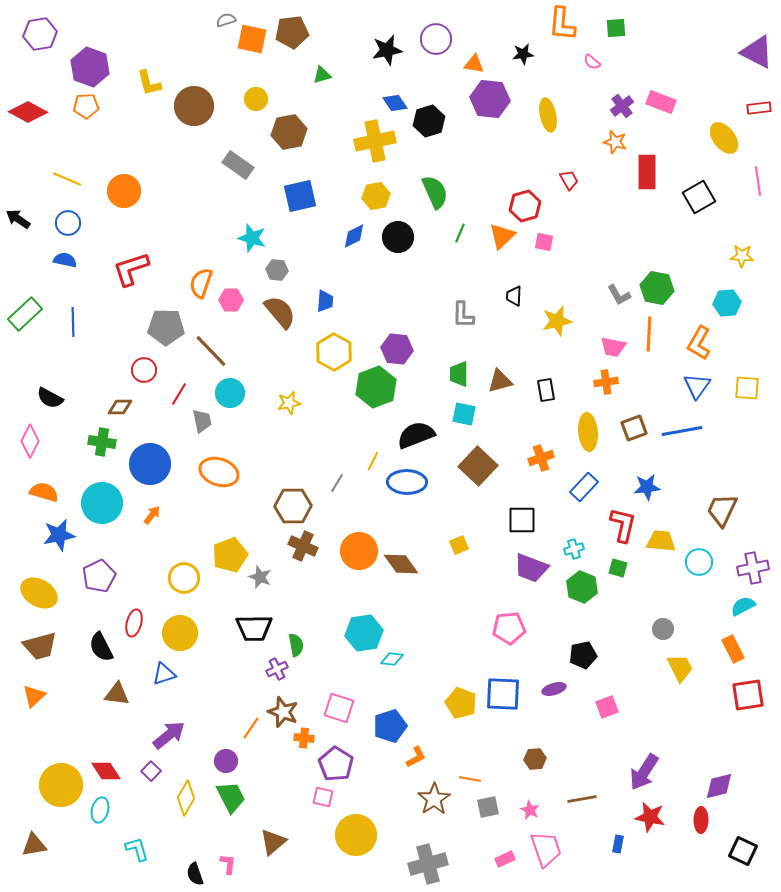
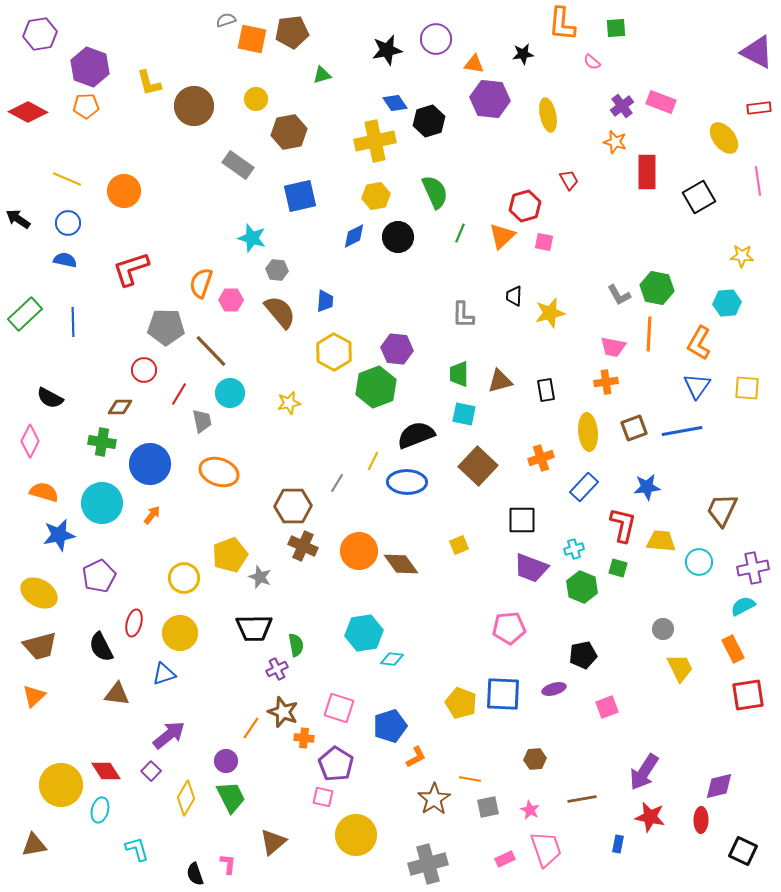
yellow star at (557, 321): moved 7 px left, 8 px up
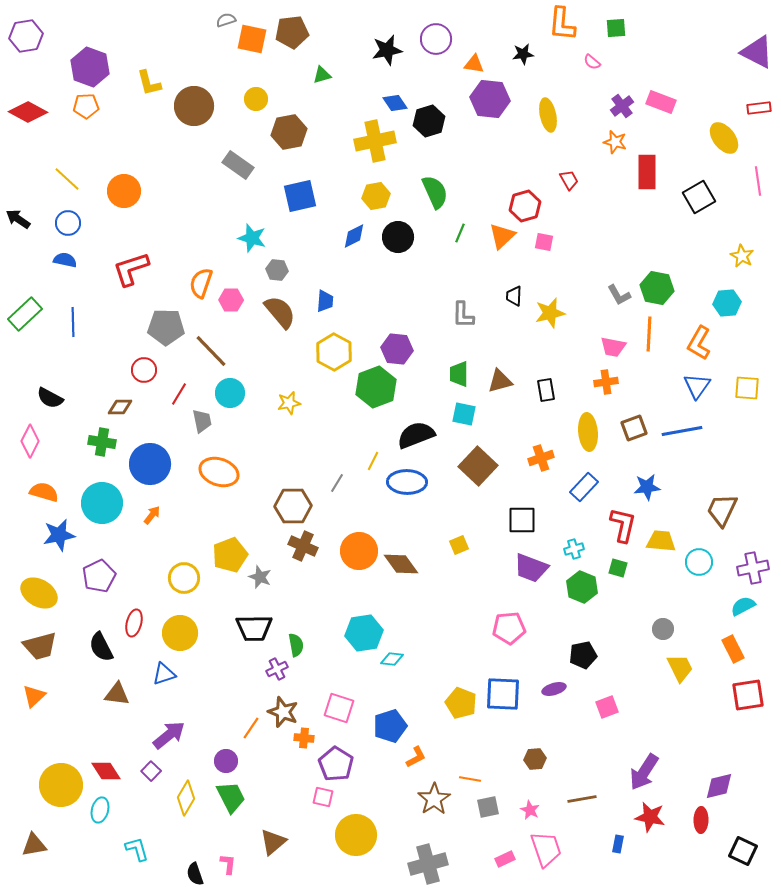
purple hexagon at (40, 34): moved 14 px left, 2 px down
yellow line at (67, 179): rotated 20 degrees clockwise
yellow star at (742, 256): rotated 25 degrees clockwise
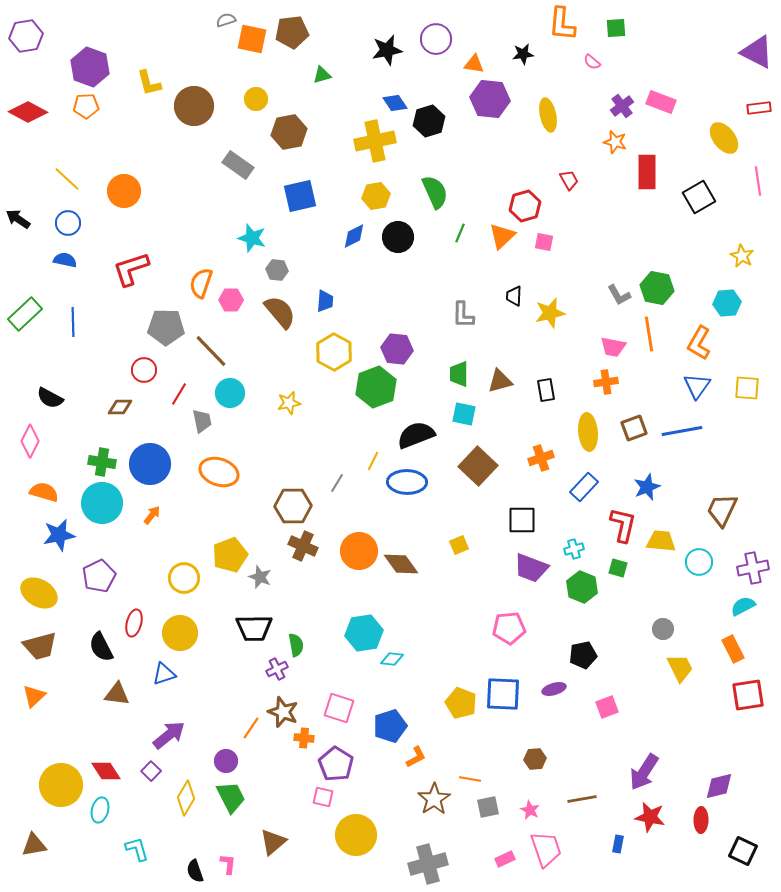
orange line at (649, 334): rotated 12 degrees counterclockwise
green cross at (102, 442): moved 20 px down
blue star at (647, 487): rotated 16 degrees counterclockwise
black semicircle at (195, 874): moved 3 px up
